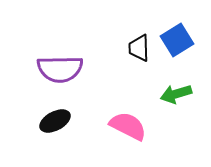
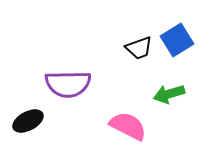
black trapezoid: rotated 108 degrees counterclockwise
purple semicircle: moved 8 px right, 15 px down
green arrow: moved 7 px left
black ellipse: moved 27 px left
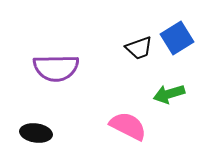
blue square: moved 2 px up
purple semicircle: moved 12 px left, 16 px up
black ellipse: moved 8 px right, 12 px down; rotated 36 degrees clockwise
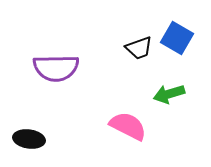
blue square: rotated 28 degrees counterclockwise
black ellipse: moved 7 px left, 6 px down
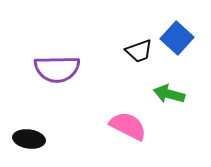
blue square: rotated 12 degrees clockwise
black trapezoid: moved 3 px down
purple semicircle: moved 1 px right, 1 px down
green arrow: rotated 32 degrees clockwise
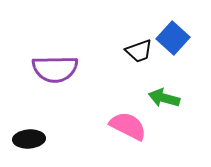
blue square: moved 4 px left
purple semicircle: moved 2 px left
green arrow: moved 5 px left, 4 px down
black ellipse: rotated 12 degrees counterclockwise
